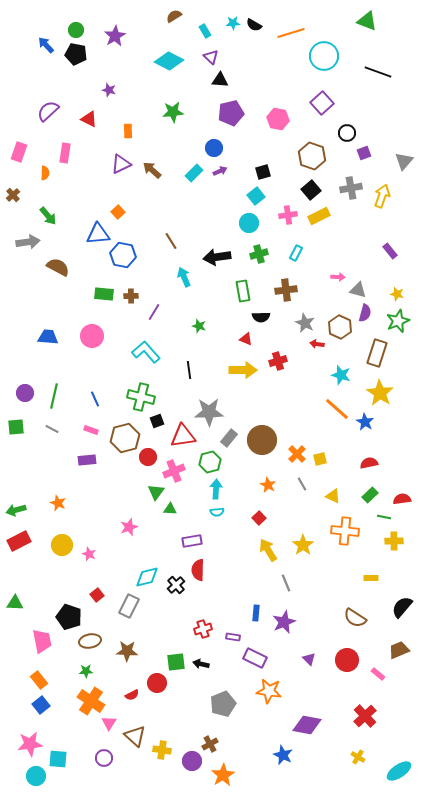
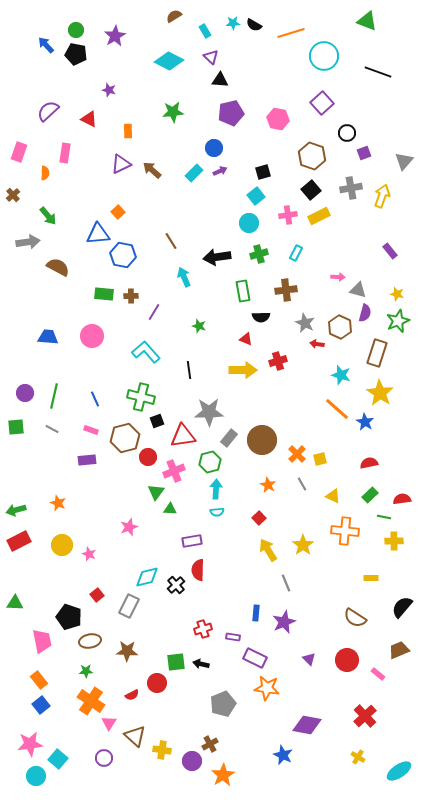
orange star at (269, 691): moved 2 px left, 3 px up
cyan square at (58, 759): rotated 36 degrees clockwise
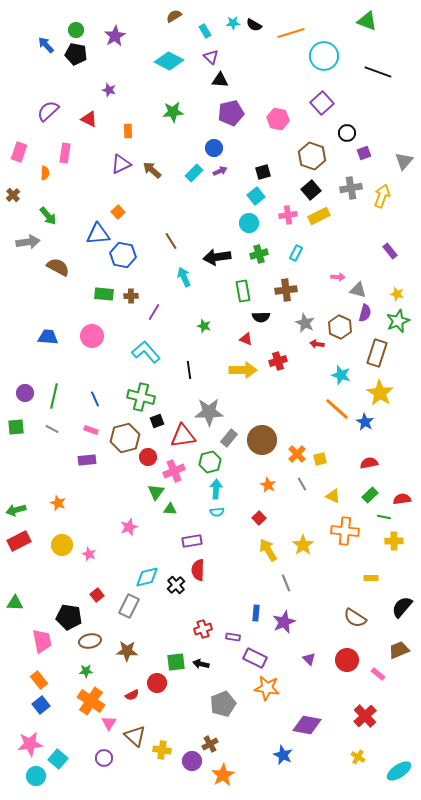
green star at (199, 326): moved 5 px right
black pentagon at (69, 617): rotated 10 degrees counterclockwise
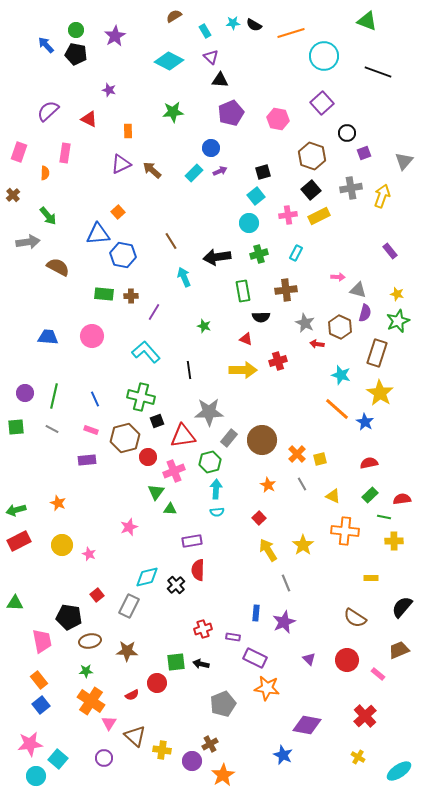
purple pentagon at (231, 113): rotated 10 degrees counterclockwise
blue circle at (214, 148): moved 3 px left
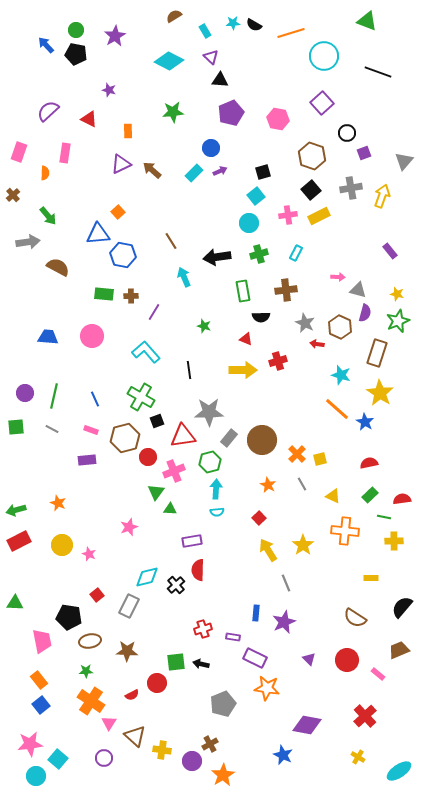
green cross at (141, 397): rotated 16 degrees clockwise
